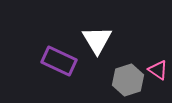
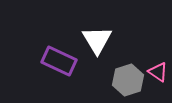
pink triangle: moved 2 px down
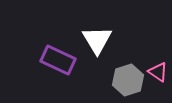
purple rectangle: moved 1 px left, 1 px up
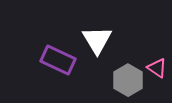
pink triangle: moved 1 px left, 4 px up
gray hexagon: rotated 12 degrees counterclockwise
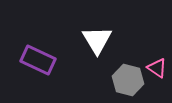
purple rectangle: moved 20 px left
gray hexagon: rotated 16 degrees counterclockwise
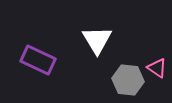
gray hexagon: rotated 8 degrees counterclockwise
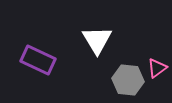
pink triangle: rotated 50 degrees clockwise
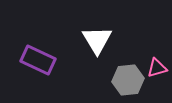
pink triangle: rotated 20 degrees clockwise
gray hexagon: rotated 12 degrees counterclockwise
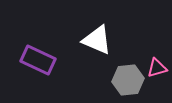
white triangle: rotated 36 degrees counterclockwise
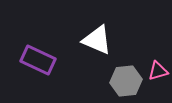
pink triangle: moved 1 px right, 3 px down
gray hexagon: moved 2 px left, 1 px down
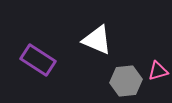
purple rectangle: rotated 8 degrees clockwise
